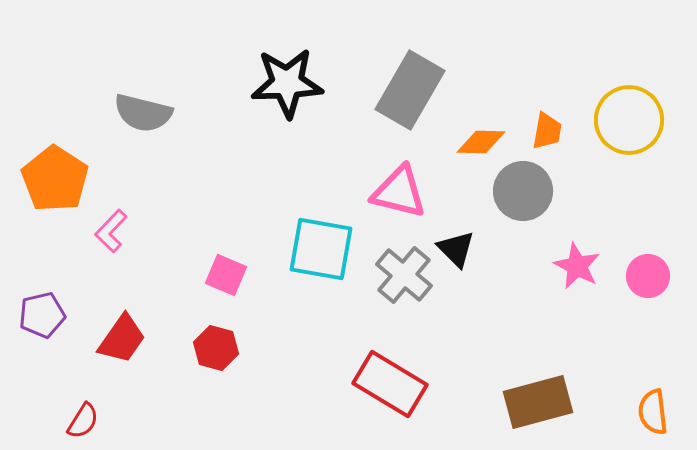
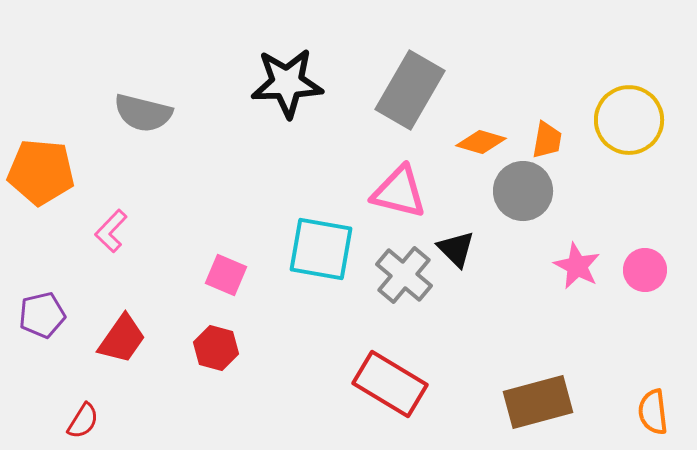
orange trapezoid: moved 9 px down
orange diamond: rotated 15 degrees clockwise
orange pentagon: moved 14 px left, 7 px up; rotated 28 degrees counterclockwise
pink circle: moved 3 px left, 6 px up
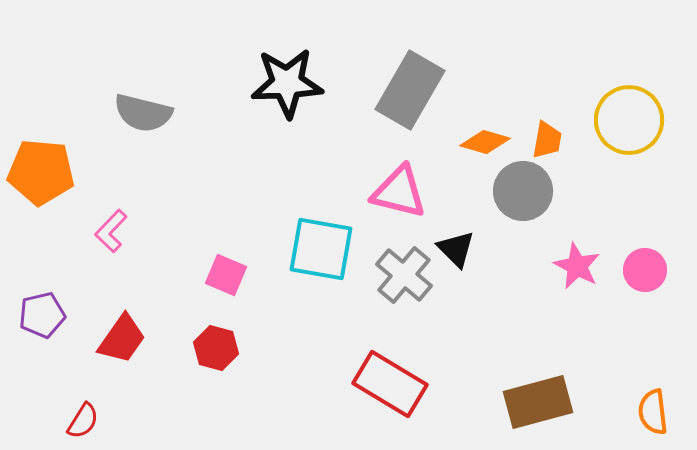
orange diamond: moved 4 px right
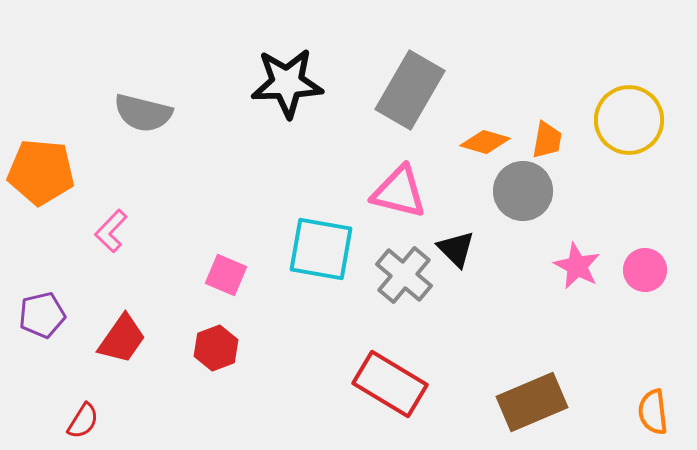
red hexagon: rotated 24 degrees clockwise
brown rectangle: moved 6 px left; rotated 8 degrees counterclockwise
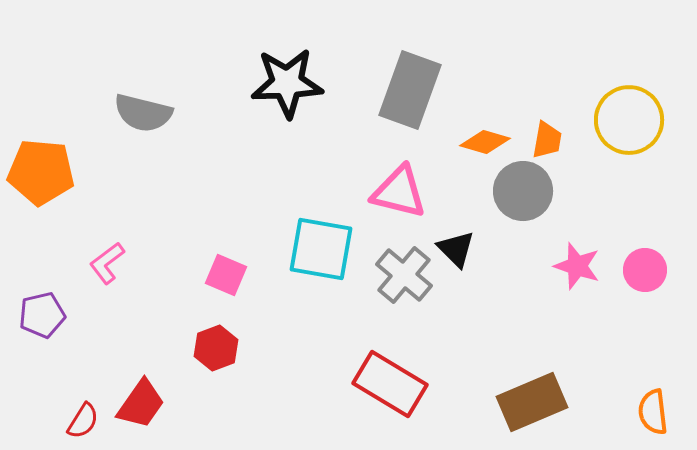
gray rectangle: rotated 10 degrees counterclockwise
pink L-shape: moved 4 px left, 32 px down; rotated 9 degrees clockwise
pink star: rotated 9 degrees counterclockwise
red trapezoid: moved 19 px right, 65 px down
